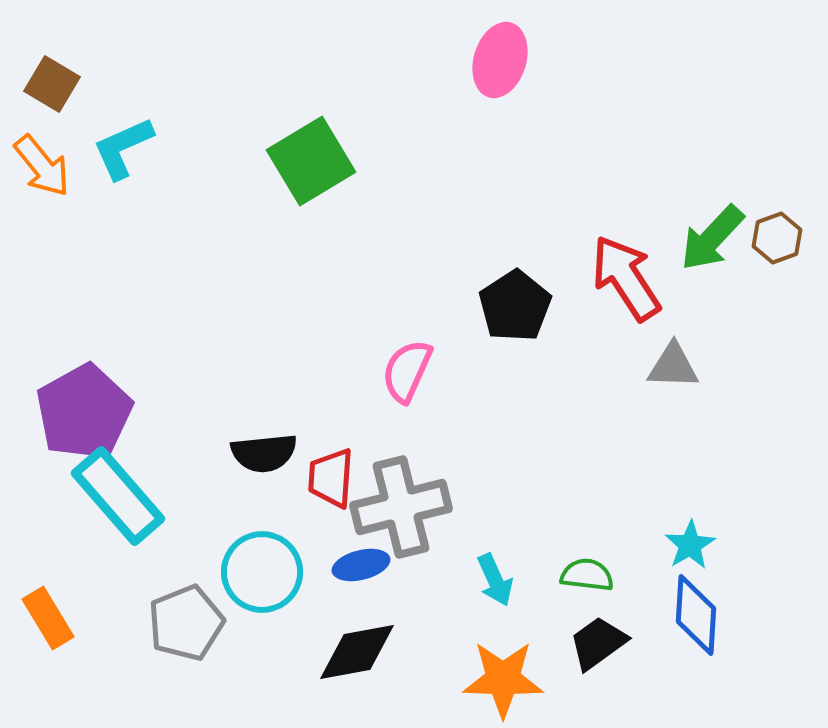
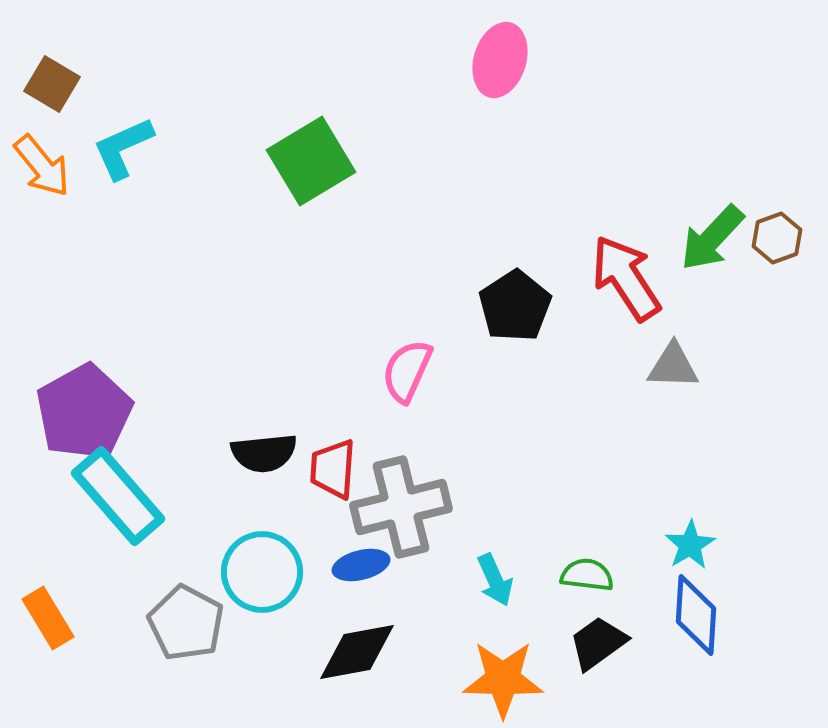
red trapezoid: moved 2 px right, 9 px up
gray pentagon: rotated 22 degrees counterclockwise
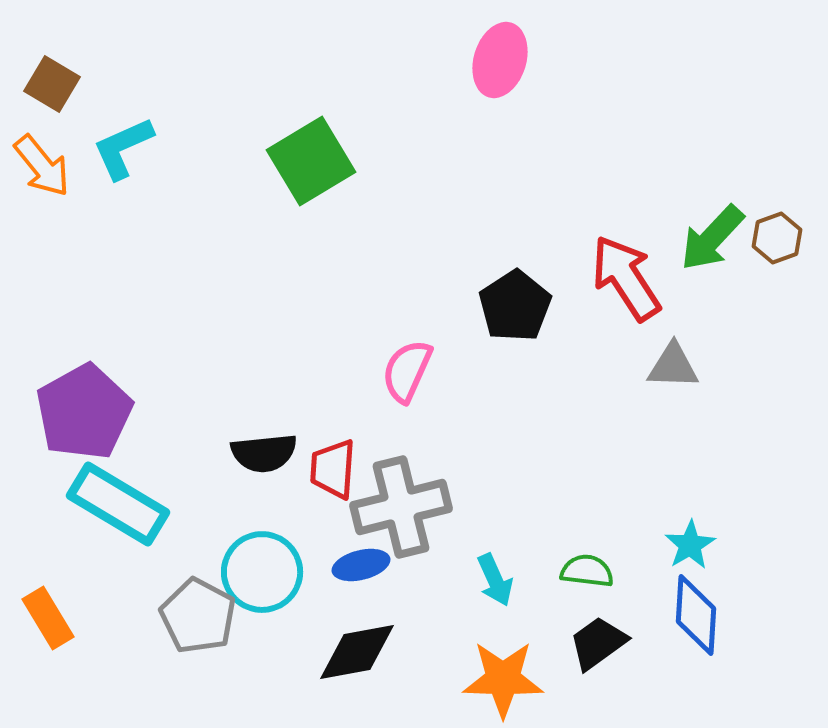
cyan rectangle: moved 8 px down; rotated 18 degrees counterclockwise
green semicircle: moved 4 px up
gray pentagon: moved 12 px right, 7 px up
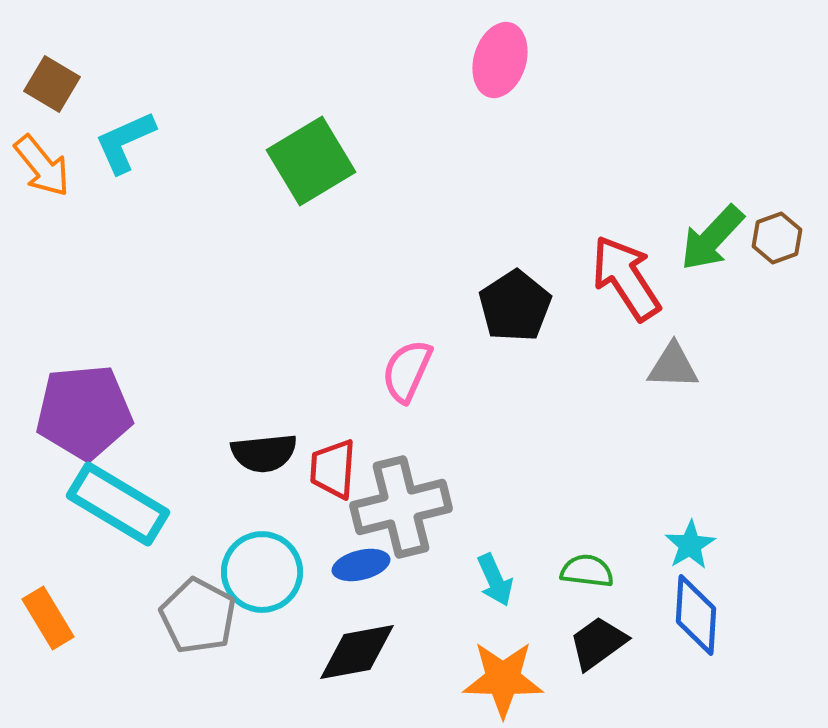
cyan L-shape: moved 2 px right, 6 px up
purple pentagon: rotated 24 degrees clockwise
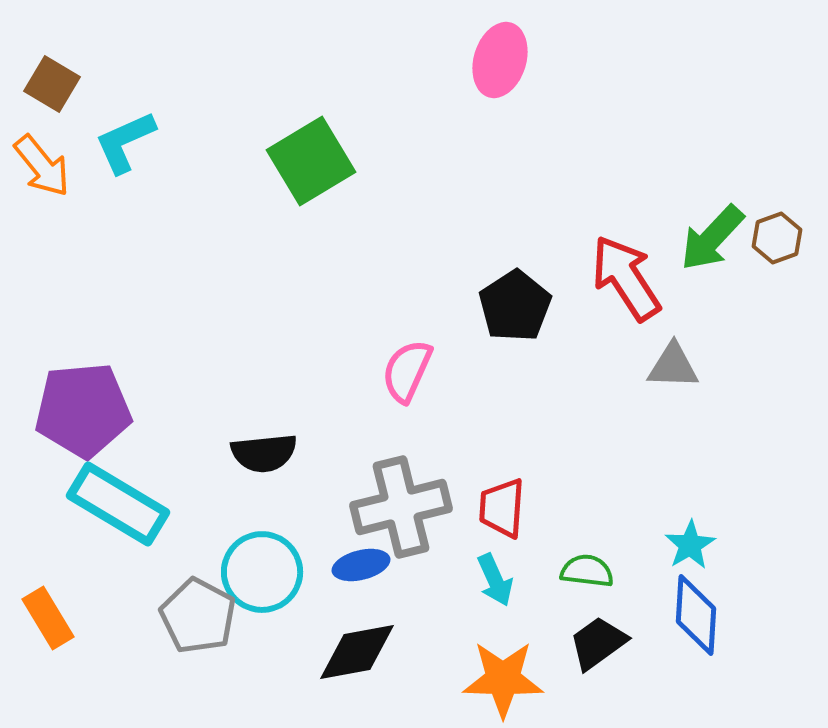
purple pentagon: moved 1 px left, 2 px up
red trapezoid: moved 169 px right, 39 px down
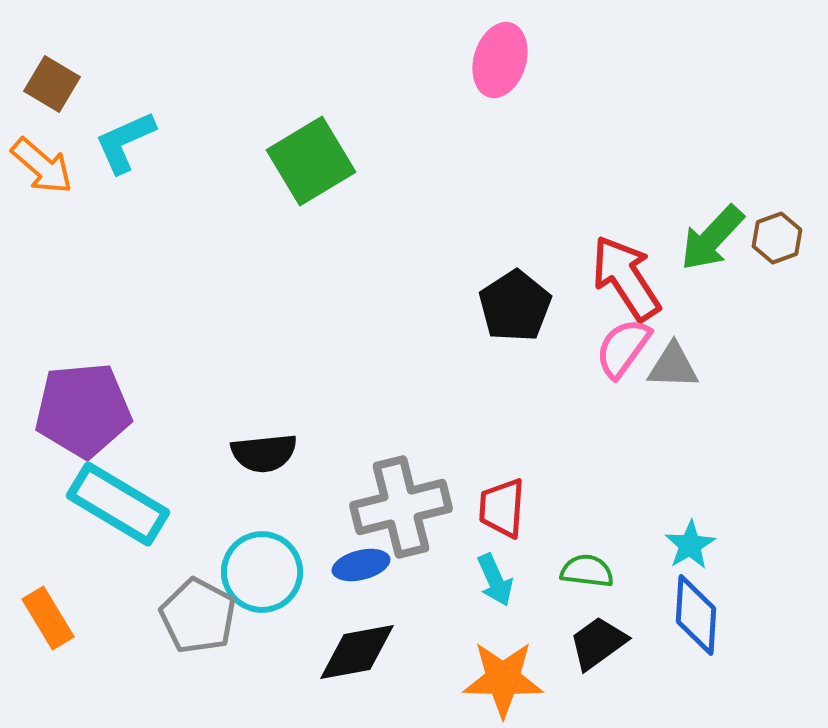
orange arrow: rotated 10 degrees counterclockwise
pink semicircle: moved 216 px right, 23 px up; rotated 12 degrees clockwise
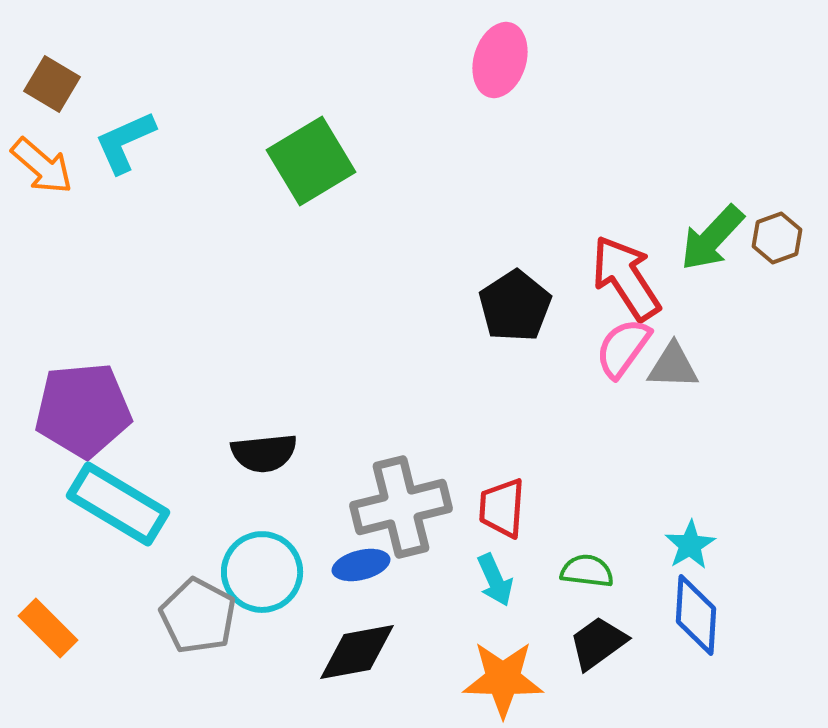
orange rectangle: moved 10 px down; rotated 14 degrees counterclockwise
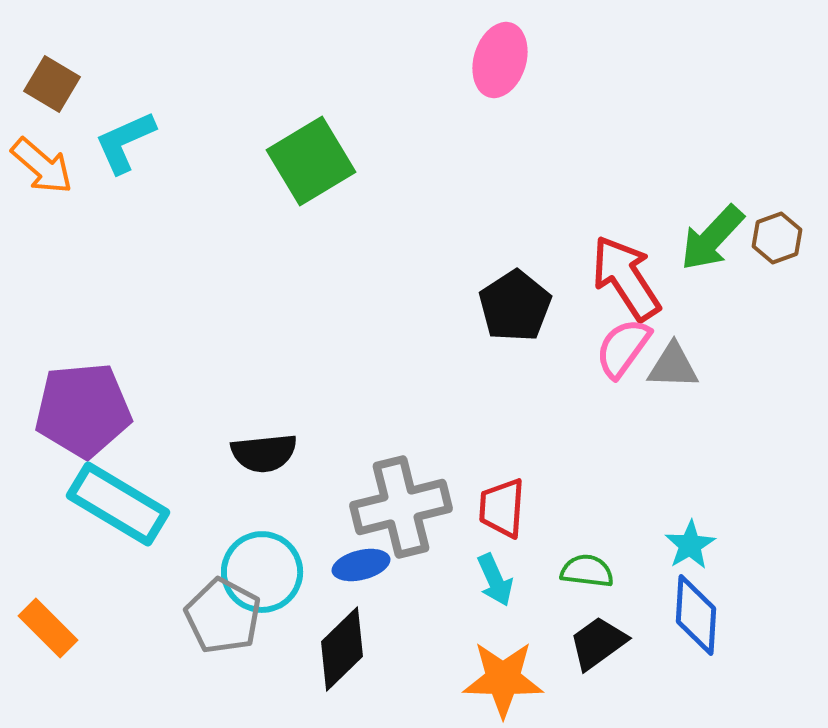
gray pentagon: moved 25 px right
black diamond: moved 15 px left, 3 px up; rotated 34 degrees counterclockwise
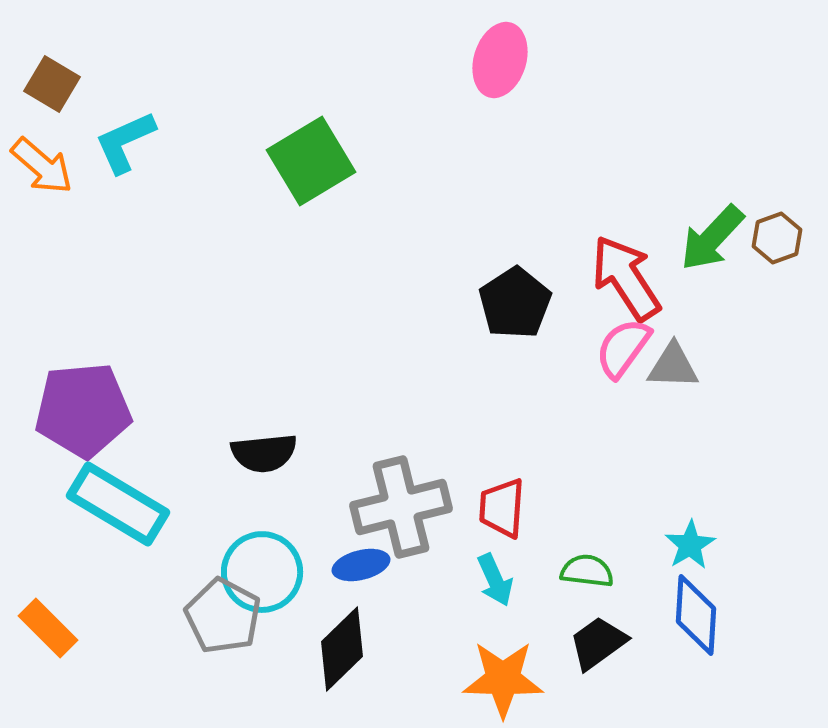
black pentagon: moved 3 px up
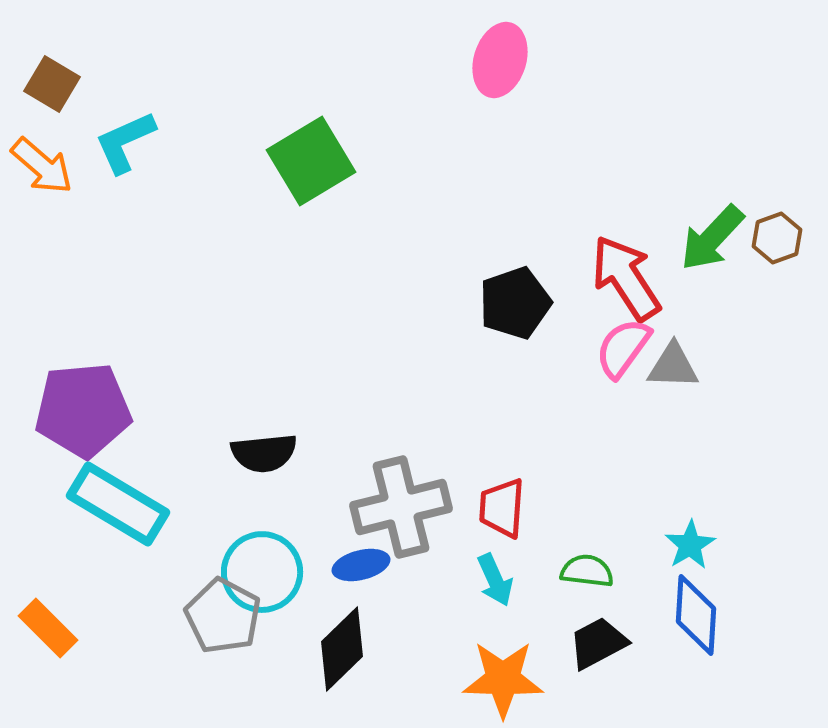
black pentagon: rotated 14 degrees clockwise
black trapezoid: rotated 8 degrees clockwise
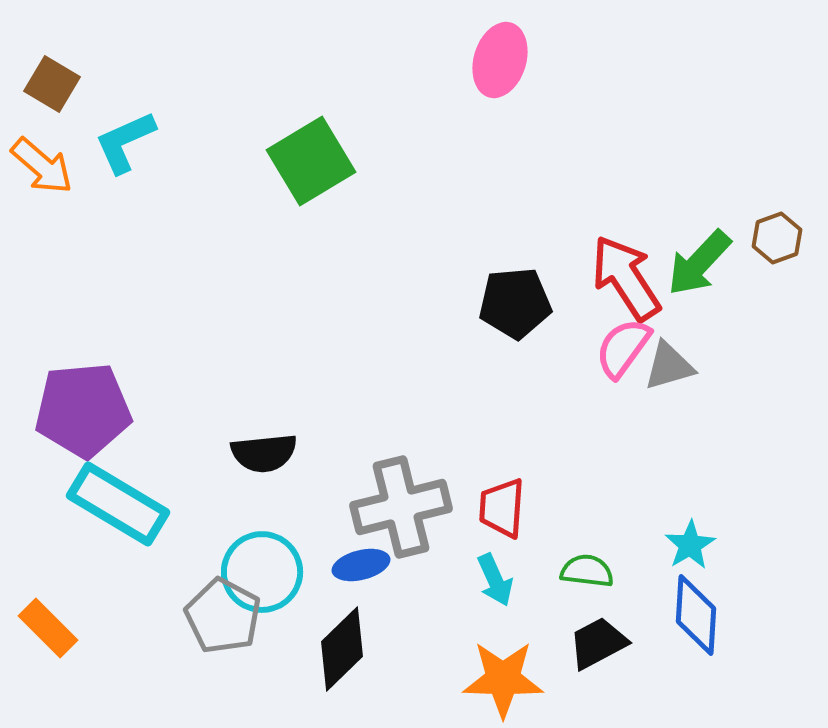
green arrow: moved 13 px left, 25 px down
black pentagon: rotated 14 degrees clockwise
gray triangle: moved 4 px left; rotated 18 degrees counterclockwise
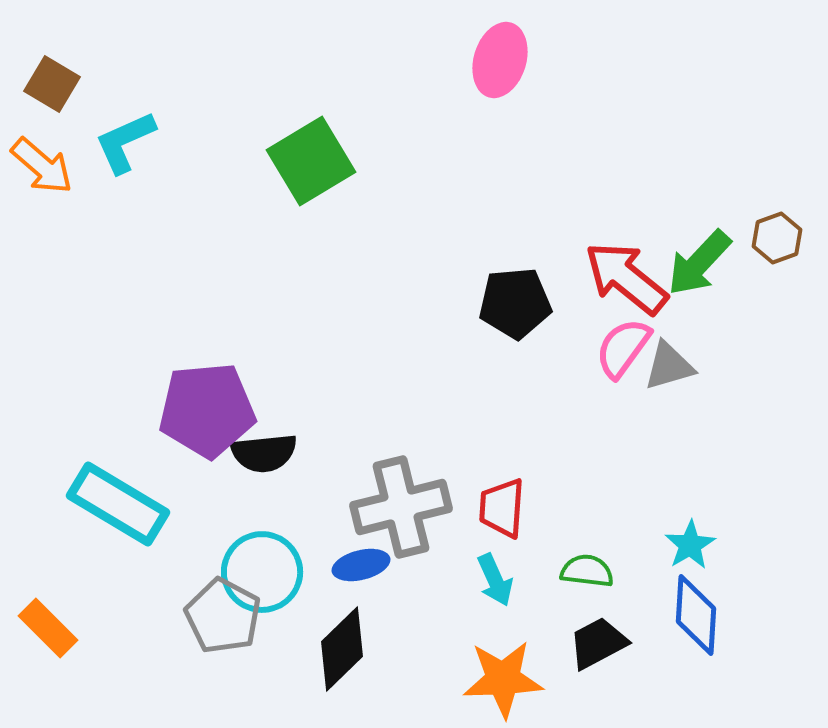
red arrow: rotated 18 degrees counterclockwise
purple pentagon: moved 124 px right
orange star: rotated 4 degrees counterclockwise
